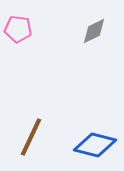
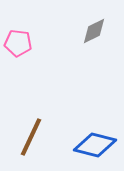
pink pentagon: moved 14 px down
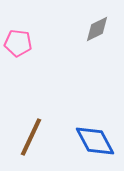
gray diamond: moved 3 px right, 2 px up
blue diamond: moved 4 px up; rotated 48 degrees clockwise
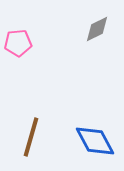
pink pentagon: rotated 12 degrees counterclockwise
brown line: rotated 9 degrees counterclockwise
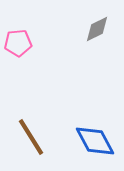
brown line: rotated 48 degrees counterclockwise
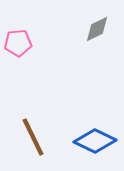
brown line: moved 2 px right; rotated 6 degrees clockwise
blue diamond: rotated 36 degrees counterclockwise
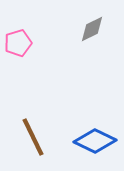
gray diamond: moved 5 px left
pink pentagon: rotated 12 degrees counterclockwise
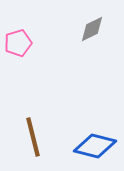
brown line: rotated 12 degrees clockwise
blue diamond: moved 5 px down; rotated 12 degrees counterclockwise
